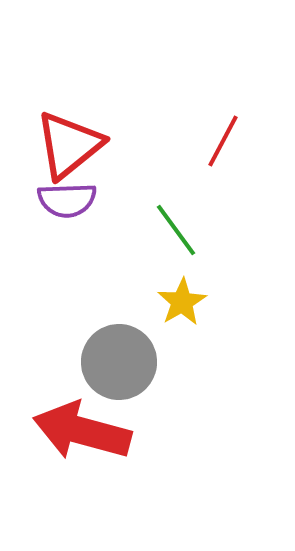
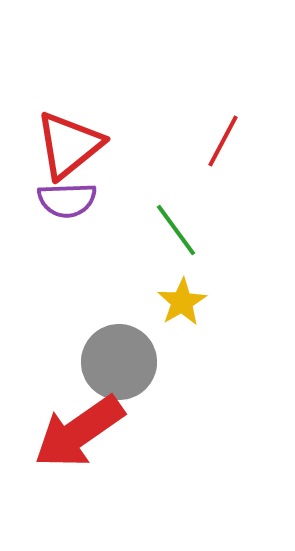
red arrow: moved 3 px left, 1 px down; rotated 50 degrees counterclockwise
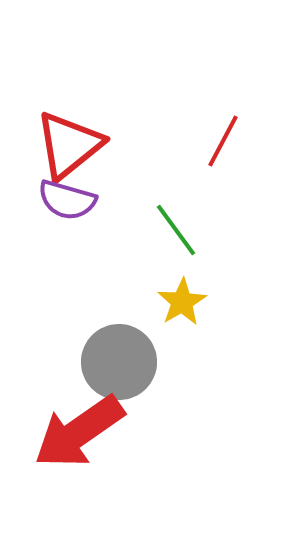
purple semicircle: rotated 18 degrees clockwise
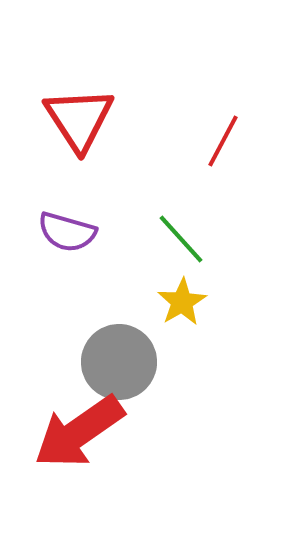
red triangle: moved 10 px right, 26 px up; rotated 24 degrees counterclockwise
purple semicircle: moved 32 px down
green line: moved 5 px right, 9 px down; rotated 6 degrees counterclockwise
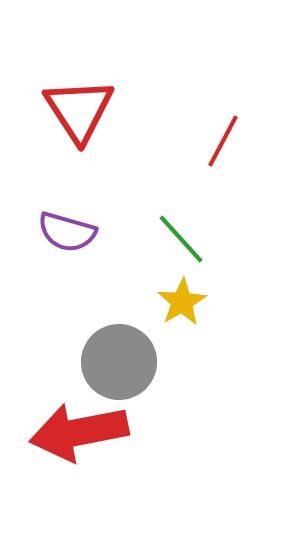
red triangle: moved 9 px up
red arrow: rotated 24 degrees clockwise
